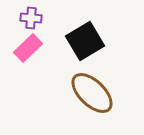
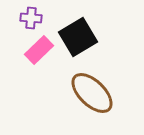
black square: moved 7 px left, 4 px up
pink rectangle: moved 11 px right, 2 px down
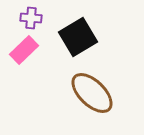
pink rectangle: moved 15 px left
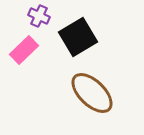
purple cross: moved 8 px right, 2 px up; rotated 20 degrees clockwise
